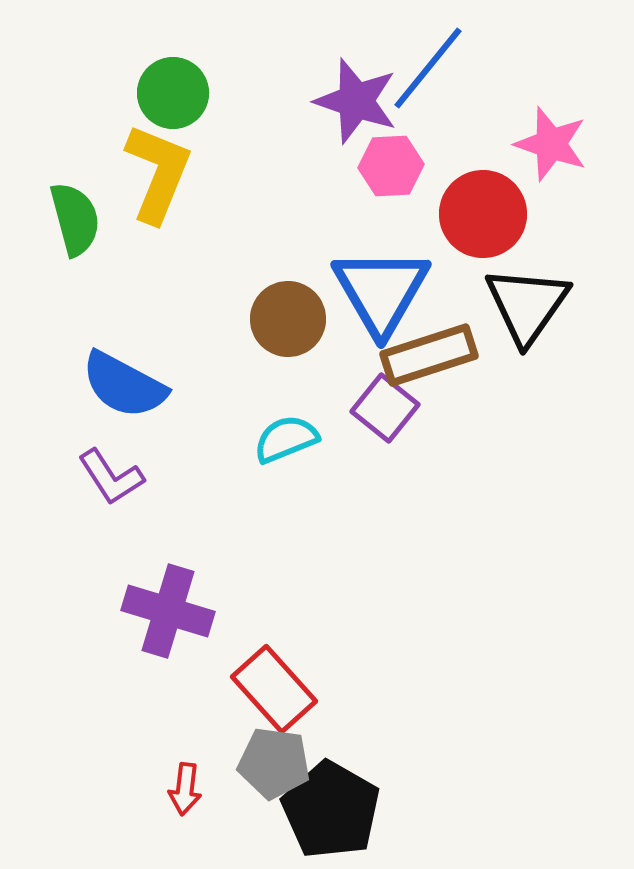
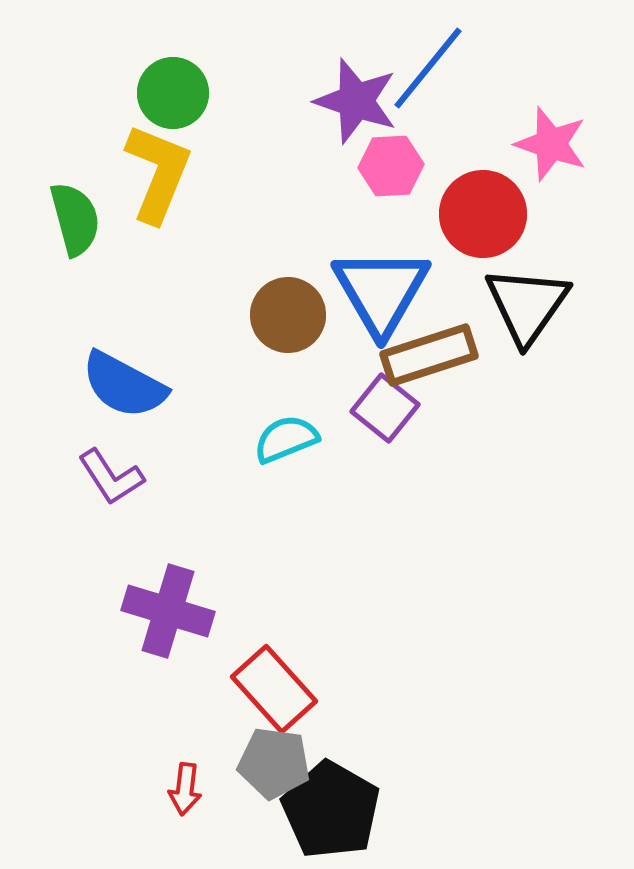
brown circle: moved 4 px up
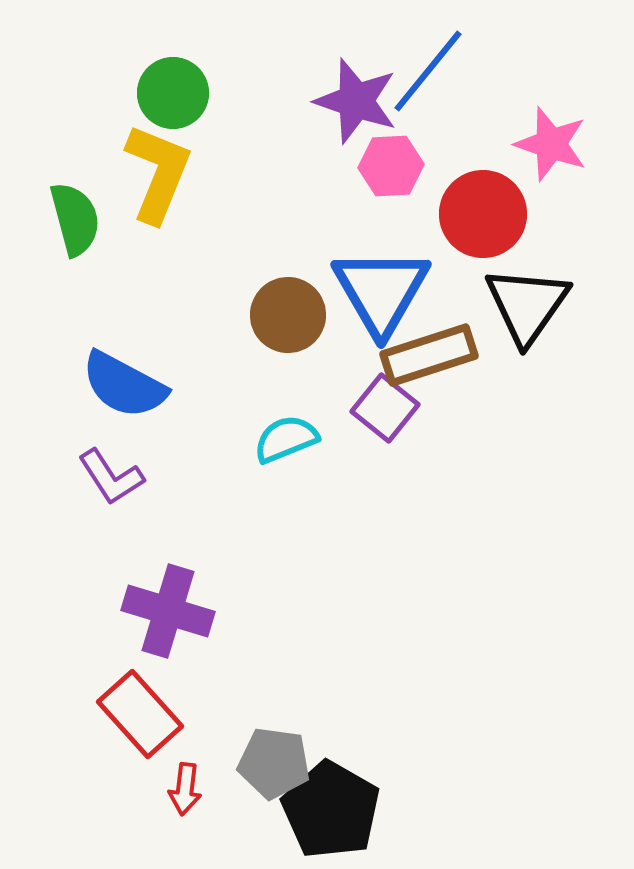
blue line: moved 3 px down
red rectangle: moved 134 px left, 25 px down
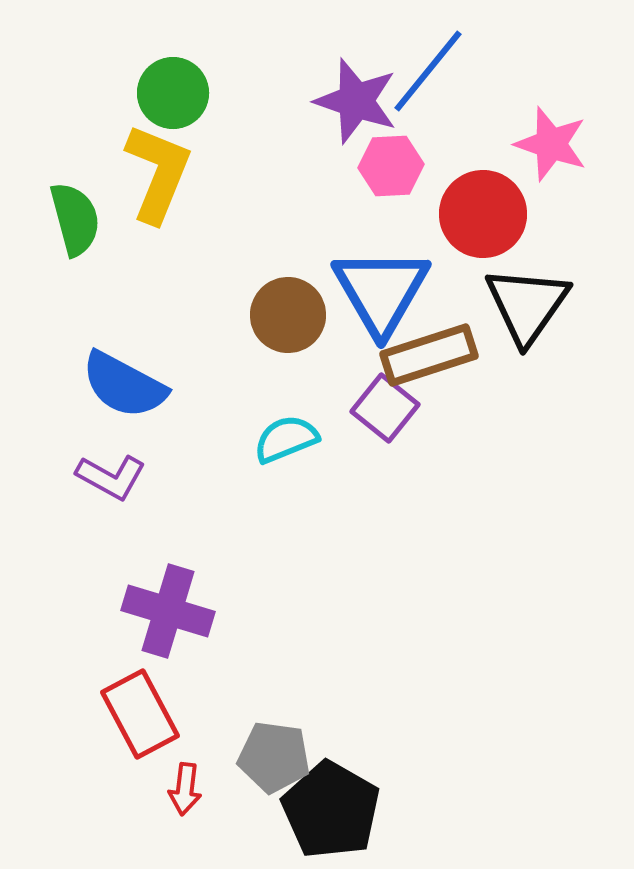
purple L-shape: rotated 28 degrees counterclockwise
red rectangle: rotated 14 degrees clockwise
gray pentagon: moved 6 px up
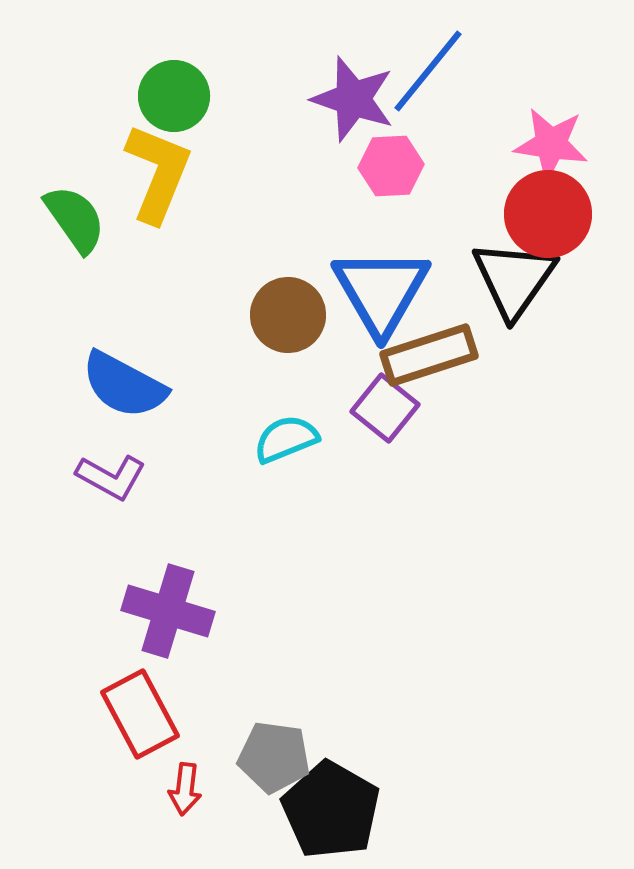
green circle: moved 1 px right, 3 px down
purple star: moved 3 px left, 2 px up
pink star: rotated 10 degrees counterclockwise
red circle: moved 65 px right
green semicircle: rotated 20 degrees counterclockwise
black triangle: moved 13 px left, 26 px up
